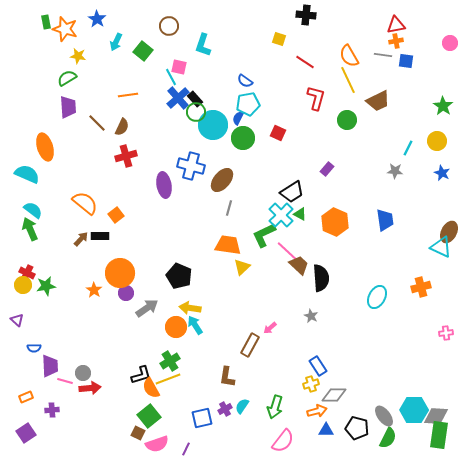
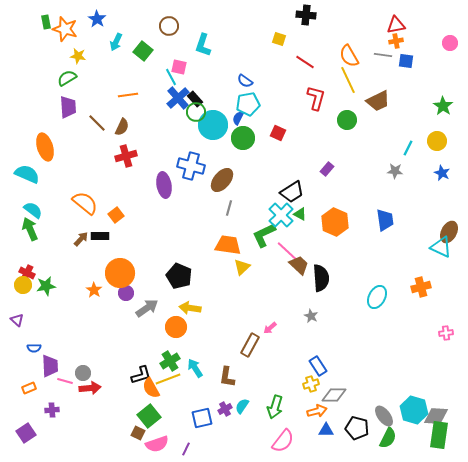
cyan arrow at (195, 325): moved 43 px down
orange rectangle at (26, 397): moved 3 px right, 9 px up
cyan hexagon at (414, 410): rotated 16 degrees clockwise
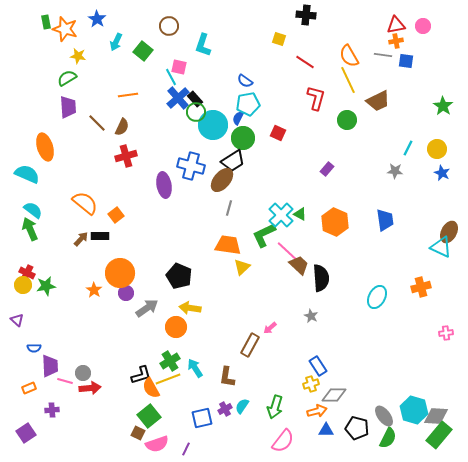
pink circle at (450, 43): moved 27 px left, 17 px up
yellow circle at (437, 141): moved 8 px down
black trapezoid at (292, 192): moved 59 px left, 31 px up
green rectangle at (439, 435): rotated 32 degrees clockwise
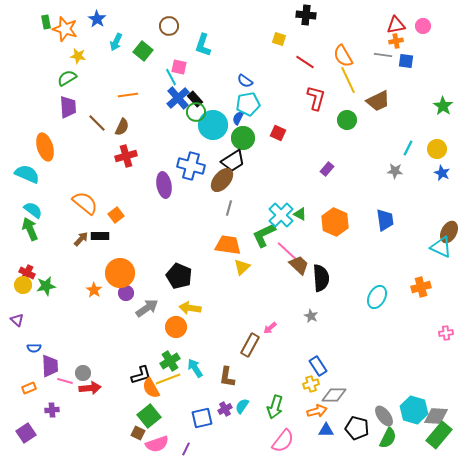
orange semicircle at (349, 56): moved 6 px left
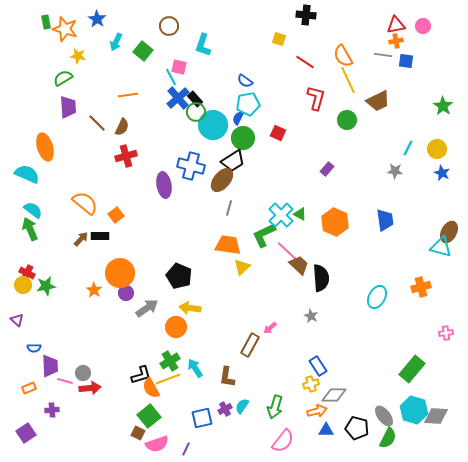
green semicircle at (67, 78): moved 4 px left
cyan triangle at (441, 247): rotated 10 degrees counterclockwise
green rectangle at (439, 435): moved 27 px left, 66 px up
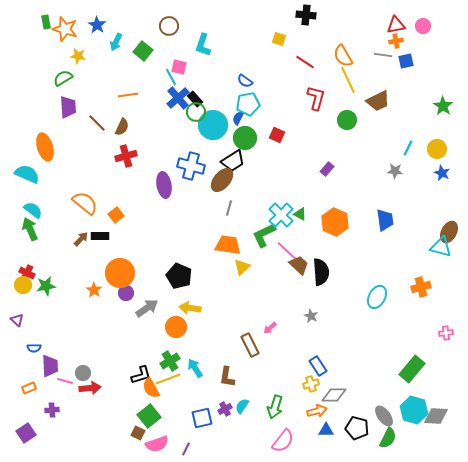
blue star at (97, 19): moved 6 px down
blue square at (406, 61): rotated 21 degrees counterclockwise
red square at (278, 133): moved 1 px left, 2 px down
green circle at (243, 138): moved 2 px right
black semicircle at (321, 278): moved 6 px up
brown rectangle at (250, 345): rotated 55 degrees counterclockwise
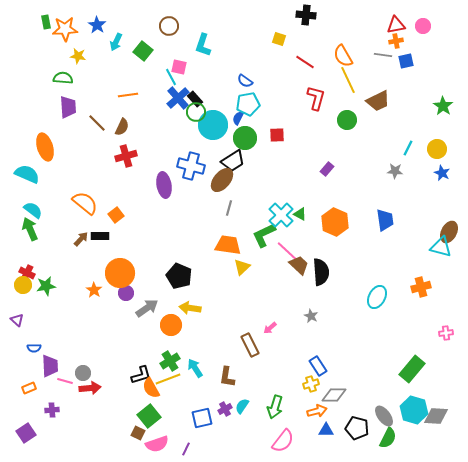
orange star at (65, 29): rotated 20 degrees counterclockwise
green semicircle at (63, 78): rotated 36 degrees clockwise
red square at (277, 135): rotated 28 degrees counterclockwise
orange circle at (176, 327): moved 5 px left, 2 px up
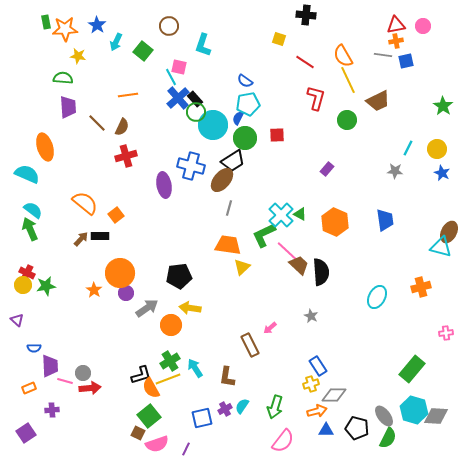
black pentagon at (179, 276): rotated 30 degrees counterclockwise
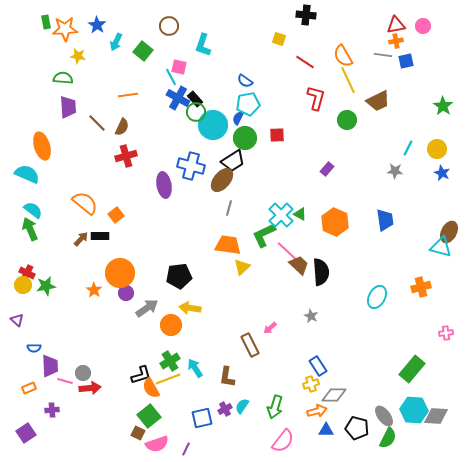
blue cross at (178, 98): rotated 20 degrees counterclockwise
orange ellipse at (45, 147): moved 3 px left, 1 px up
cyan hexagon at (414, 410): rotated 12 degrees counterclockwise
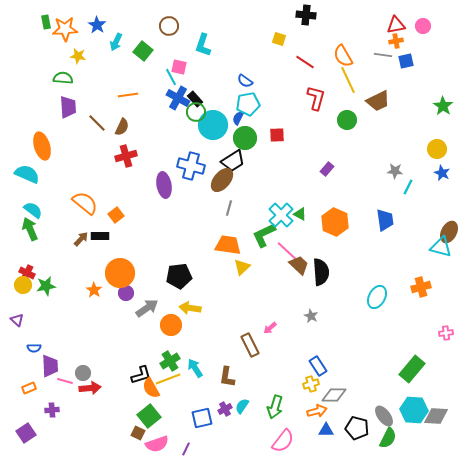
cyan line at (408, 148): moved 39 px down
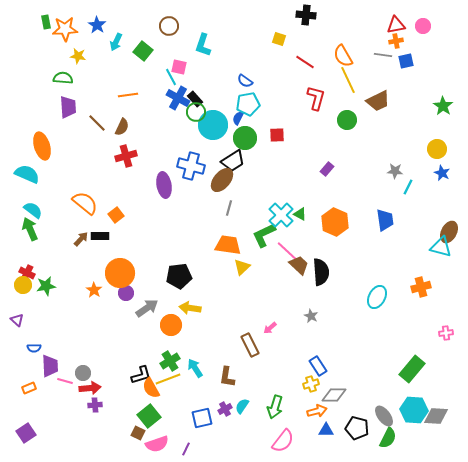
purple cross at (52, 410): moved 43 px right, 5 px up
